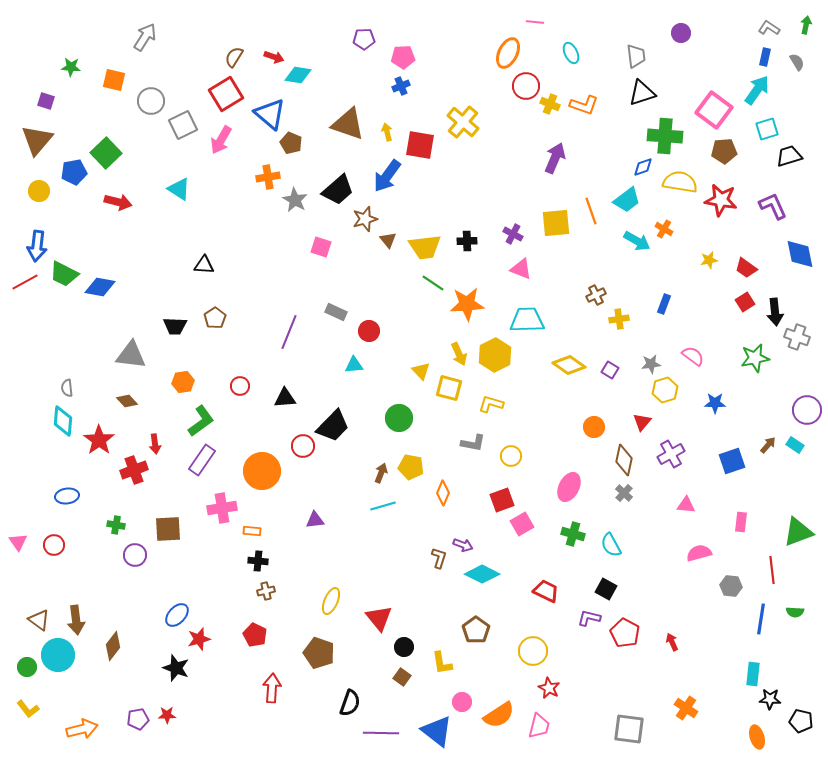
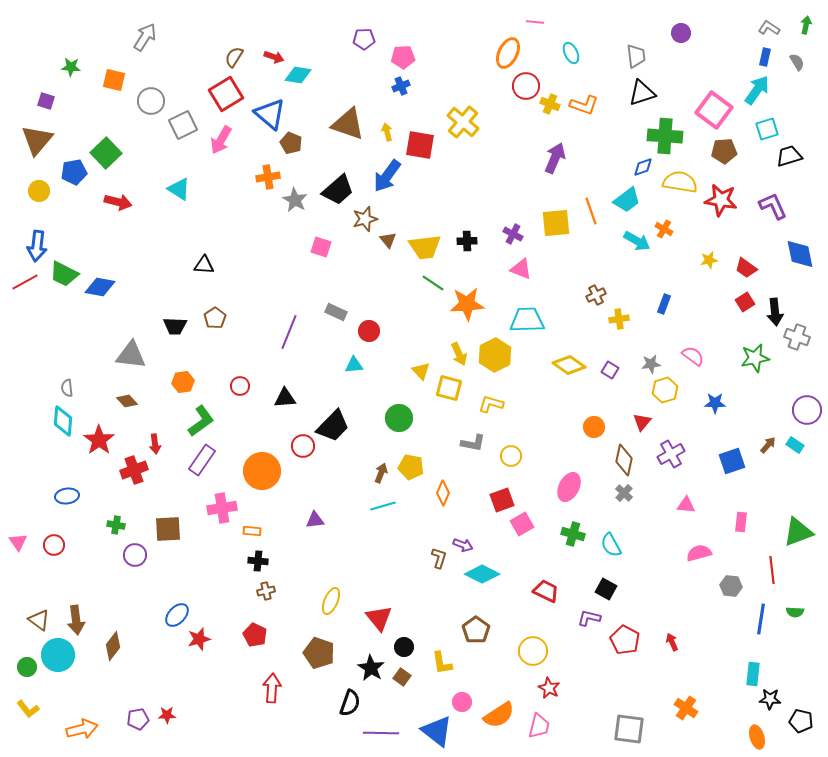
red pentagon at (625, 633): moved 7 px down
black star at (176, 668): moved 195 px right; rotated 12 degrees clockwise
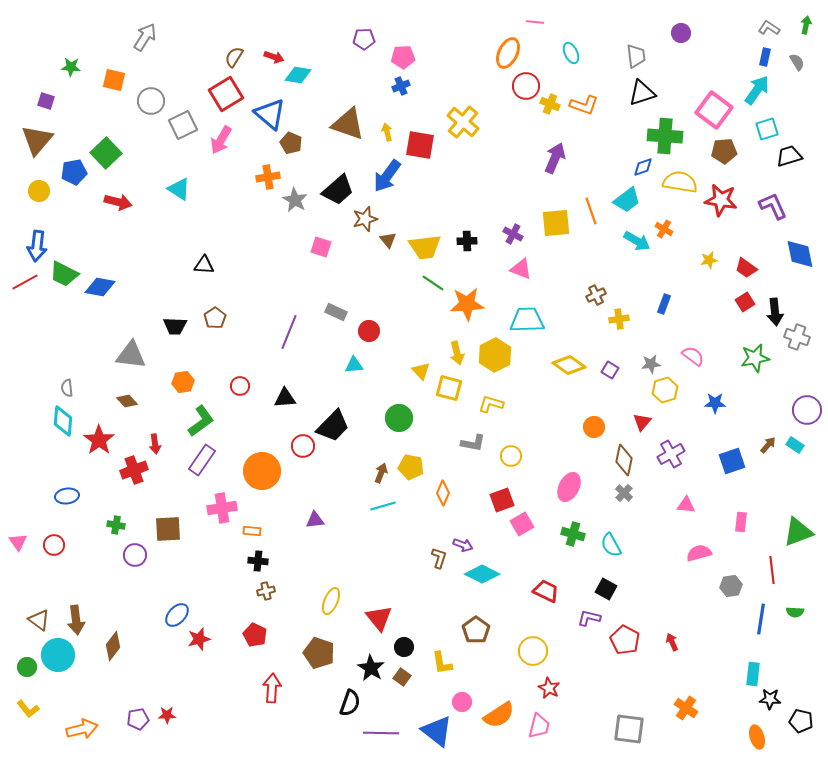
yellow arrow at (459, 354): moved 2 px left, 1 px up; rotated 10 degrees clockwise
gray hexagon at (731, 586): rotated 15 degrees counterclockwise
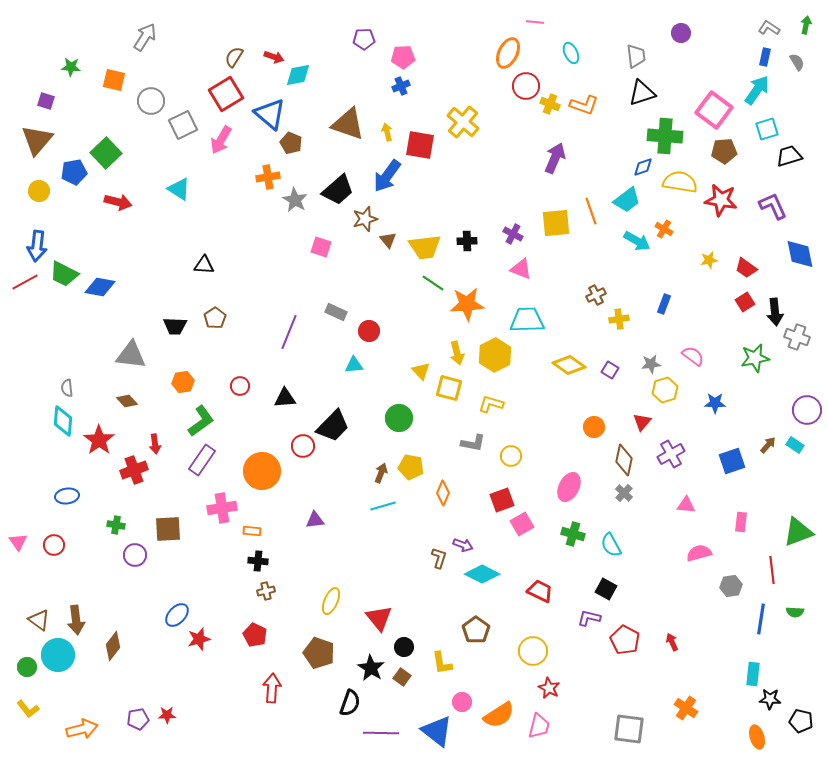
cyan diamond at (298, 75): rotated 20 degrees counterclockwise
red trapezoid at (546, 591): moved 6 px left
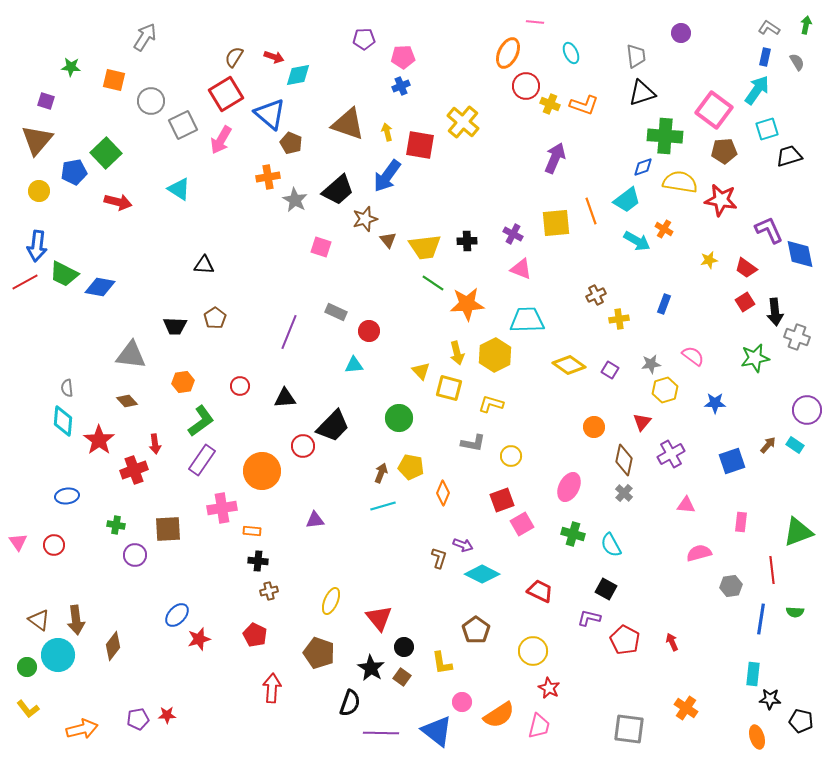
purple L-shape at (773, 206): moved 4 px left, 24 px down
brown cross at (266, 591): moved 3 px right
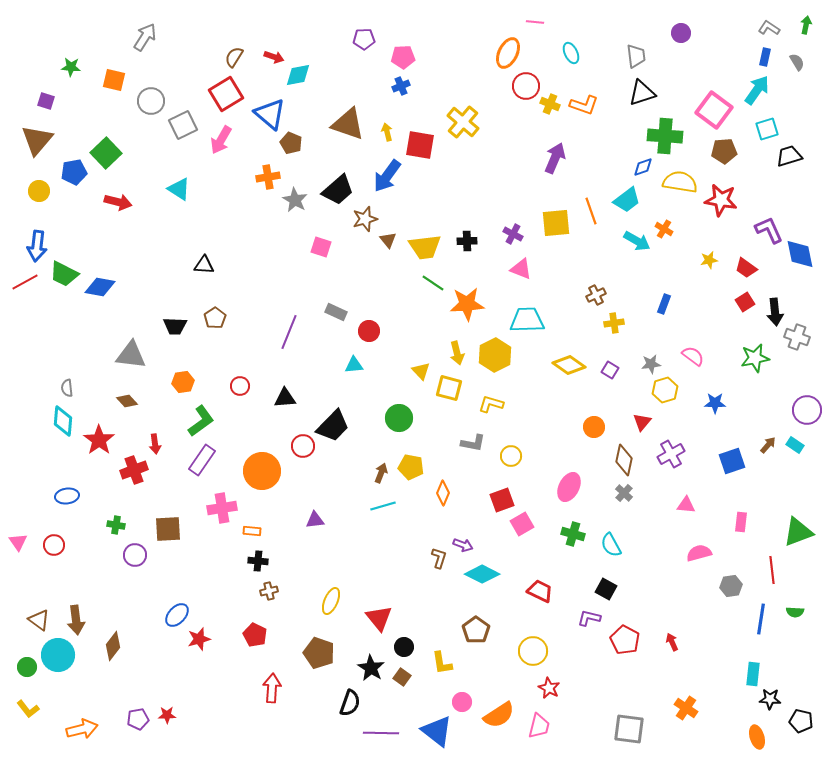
yellow cross at (619, 319): moved 5 px left, 4 px down
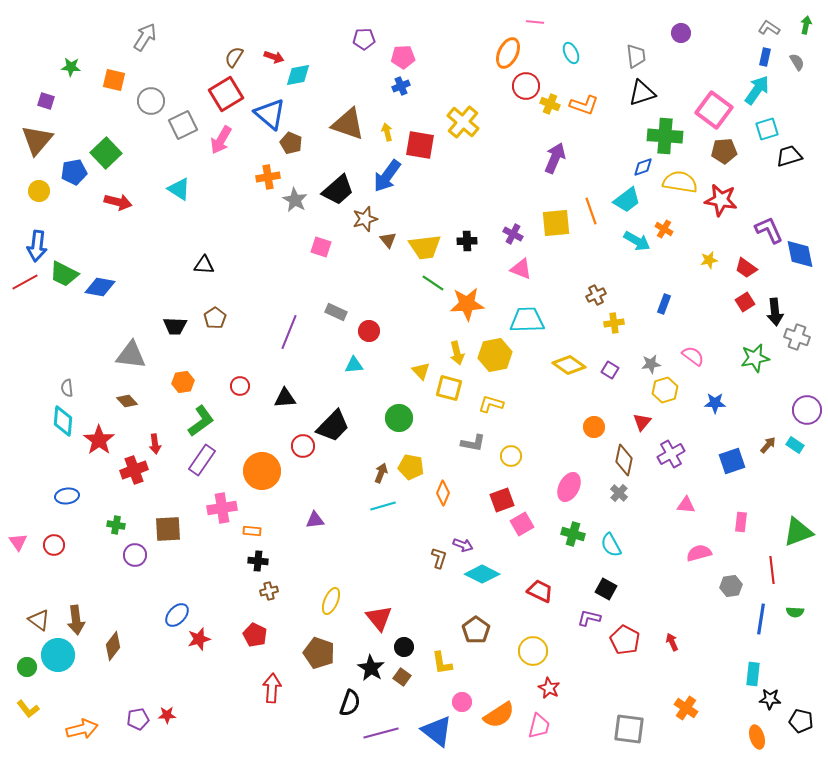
yellow hexagon at (495, 355): rotated 16 degrees clockwise
gray cross at (624, 493): moved 5 px left
purple line at (381, 733): rotated 16 degrees counterclockwise
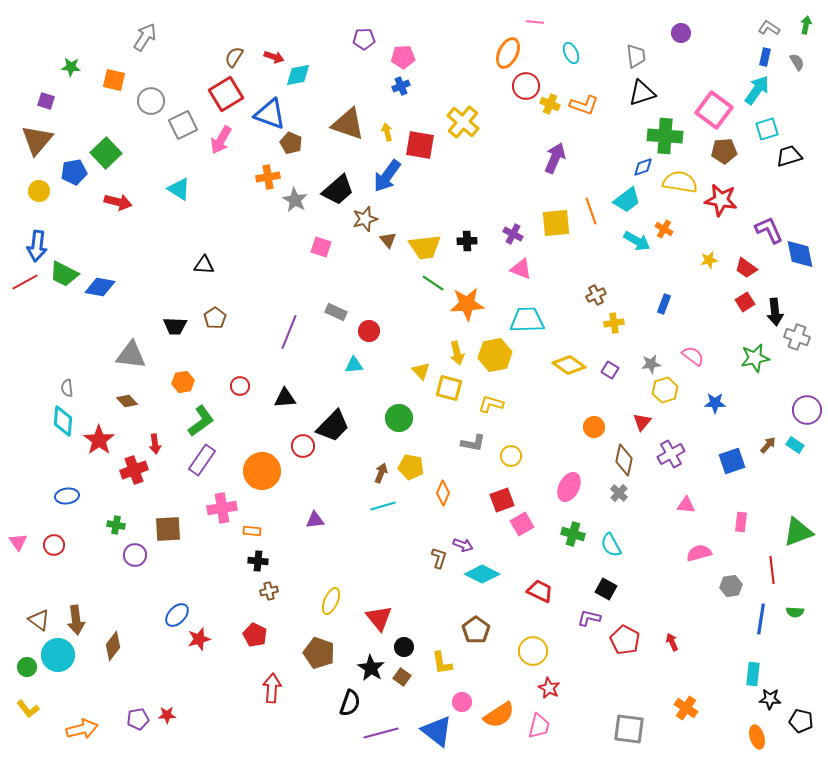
blue triangle at (270, 114): rotated 20 degrees counterclockwise
